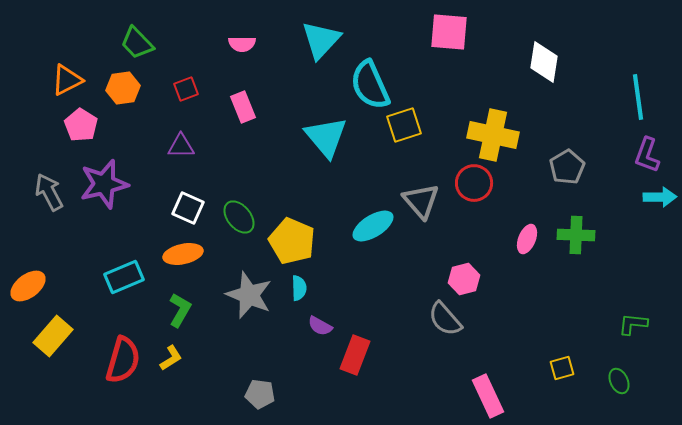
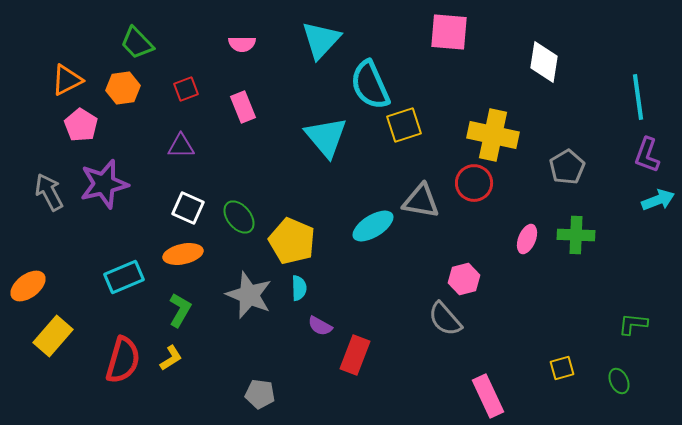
cyan arrow at (660, 197): moved 2 px left, 3 px down; rotated 20 degrees counterclockwise
gray triangle at (421, 201): rotated 39 degrees counterclockwise
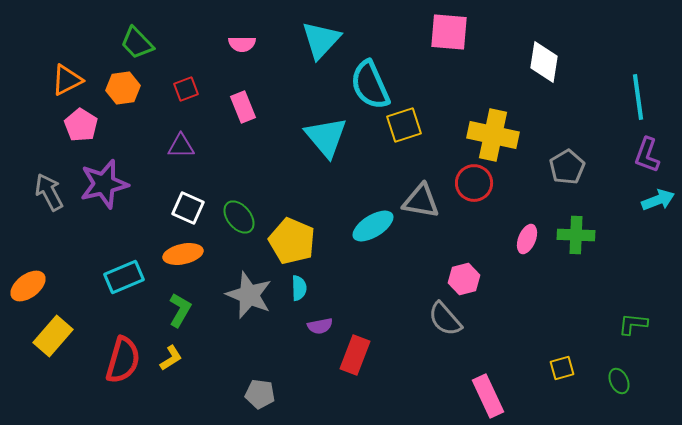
purple semicircle at (320, 326): rotated 40 degrees counterclockwise
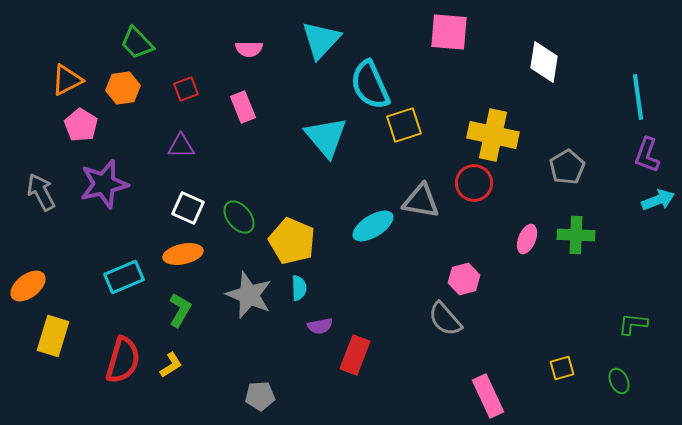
pink semicircle at (242, 44): moved 7 px right, 5 px down
gray arrow at (49, 192): moved 8 px left
yellow rectangle at (53, 336): rotated 24 degrees counterclockwise
yellow L-shape at (171, 358): moved 7 px down
gray pentagon at (260, 394): moved 2 px down; rotated 12 degrees counterclockwise
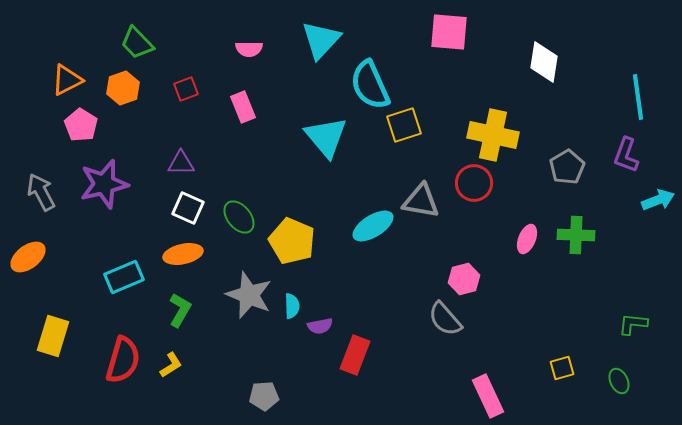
orange hexagon at (123, 88): rotated 12 degrees counterclockwise
purple triangle at (181, 146): moved 17 px down
purple L-shape at (647, 155): moved 21 px left
orange ellipse at (28, 286): moved 29 px up
cyan semicircle at (299, 288): moved 7 px left, 18 px down
gray pentagon at (260, 396): moved 4 px right
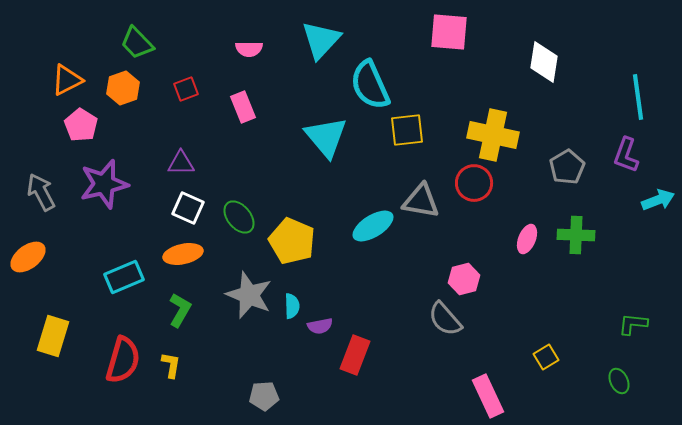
yellow square at (404, 125): moved 3 px right, 5 px down; rotated 12 degrees clockwise
yellow L-shape at (171, 365): rotated 48 degrees counterclockwise
yellow square at (562, 368): moved 16 px left, 11 px up; rotated 15 degrees counterclockwise
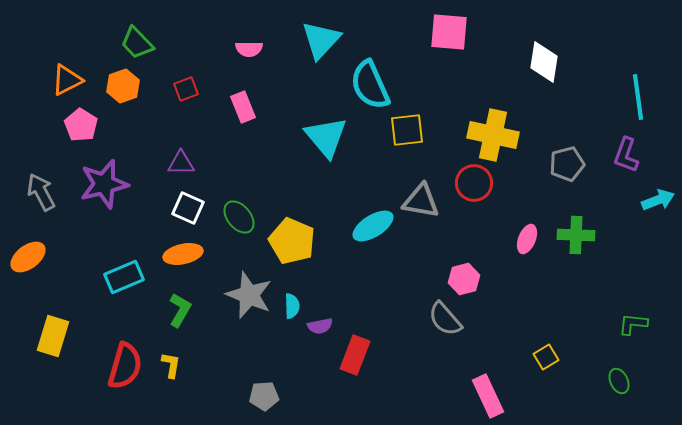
orange hexagon at (123, 88): moved 2 px up
gray pentagon at (567, 167): moved 3 px up; rotated 16 degrees clockwise
red semicircle at (123, 360): moved 2 px right, 6 px down
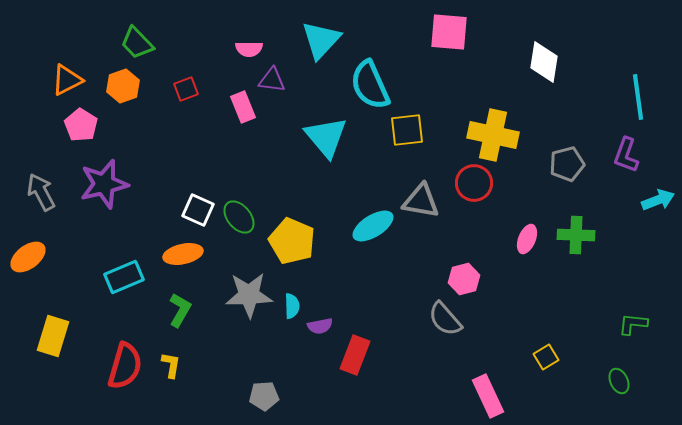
purple triangle at (181, 163): moved 91 px right, 83 px up; rotated 8 degrees clockwise
white square at (188, 208): moved 10 px right, 2 px down
gray star at (249, 295): rotated 24 degrees counterclockwise
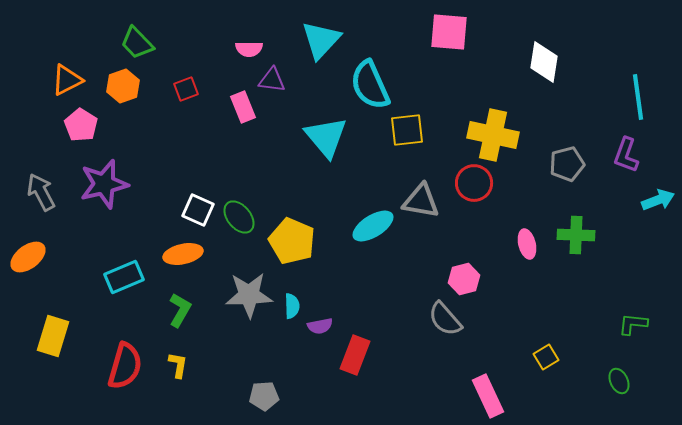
pink ellipse at (527, 239): moved 5 px down; rotated 36 degrees counterclockwise
yellow L-shape at (171, 365): moved 7 px right
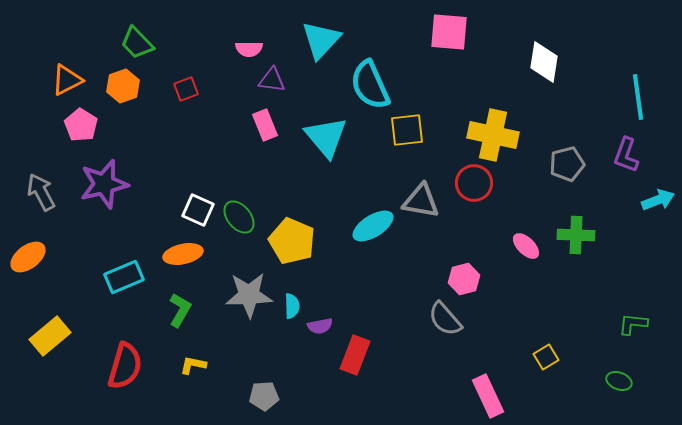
pink rectangle at (243, 107): moved 22 px right, 18 px down
pink ellipse at (527, 244): moved 1 px left, 2 px down; rotated 32 degrees counterclockwise
yellow rectangle at (53, 336): moved 3 px left; rotated 33 degrees clockwise
yellow L-shape at (178, 365): moved 15 px right; rotated 88 degrees counterclockwise
green ellipse at (619, 381): rotated 45 degrees counterclockwise
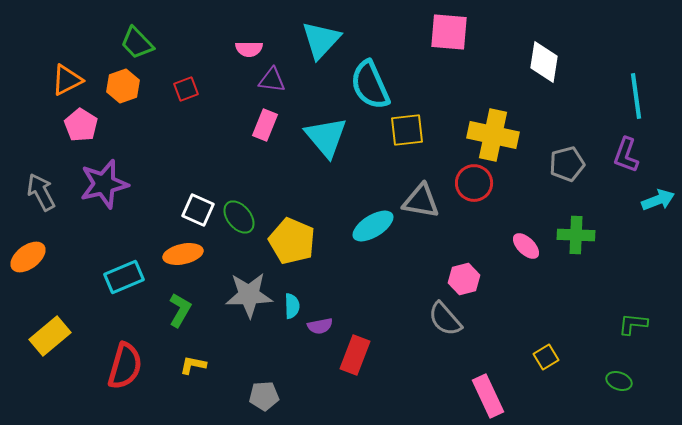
cyan line at (638, 97): moved 2 px left, 1 px up
pink rectangle at (265, 125): rotated 44 degrees clockwise
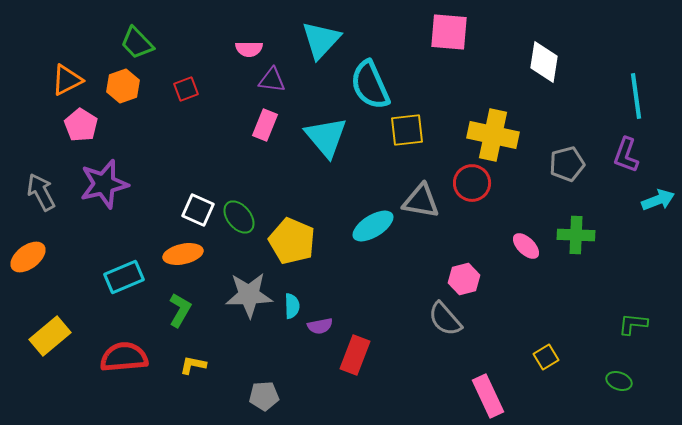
red circle at (474, 183): moved 2 px left
red semicircle at (125, 366): moved 1 px left, 9 px up; rotated 111 degrees counterclockwise
